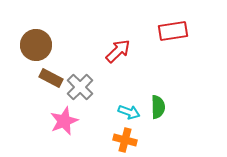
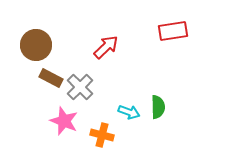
red arrow: moved 12 px left, 4 px up
pink star: rotated 28 degrees counterclockwise
orange cross: moved 23 px left, 5 px up
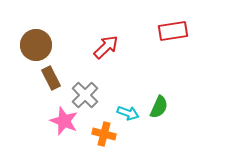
brown rectangle: rotated 35 degrees clockwise
gray cross: moved 5 px right, 8 px down
green semicircle: moved 1 px right; rotated 25 degrees clockwise
cyan arrow: moved 1 px left, 1 px down
orange cross: moved 2 px right, 1 px up
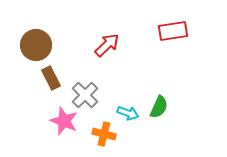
red arrow: moved 1 px right, 2 px up
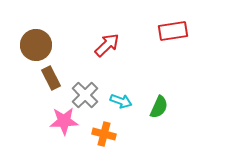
cyan arrow: moved 7 px left, 12 px up
pink star: rotated 24 degrees counterclockwise
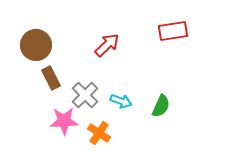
green semicircle: moved 2 px right, 1 px up
orange cross: moved 5 px left, 1 px up; rotated 20 degrees clockwise
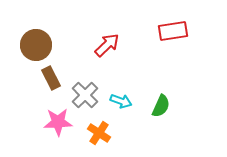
pink star: moved 6 px left, 1 px down
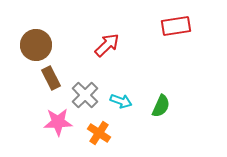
red rectangle: moved 3 px right, 5 px up
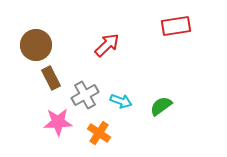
gray cross: rotated 16 degrees clockwise
green semicircle: rotated 150 degrees counterclockwise
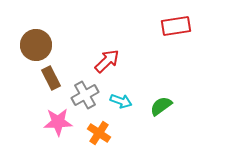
red arrow: moved 16 px down
